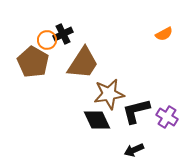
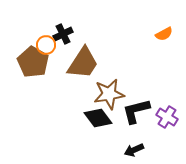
orange circle: moved 1 px left, 5 px down
black diamond: moved 1 px right, 2 px up; rotated 12 degrees counterclockwise
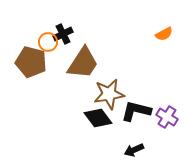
orange circle: moved 2 px right, 3 px up
brown pentagon: moved 2 px left; rotated 16 degrees counterclockwise
black L-shape: rotated 28 degrees clockwise
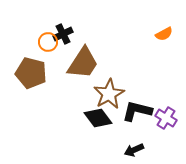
brown pentagon: moved 11 px down
brown star: rotated 20 degrees counterclockwise
black L-shape: moved 1 px right
purple cross: moved 1 px left, 1 px down
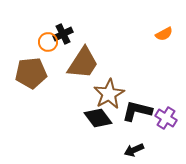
brown pentagon: rotated 20 degrees counterclockwise
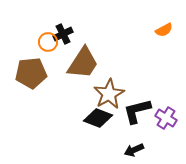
orange semicircle: moved 4 px up
black L-shape: rotated 28 degrees counterclockwise
black diamond: rotated 32 degrees counterclockwise
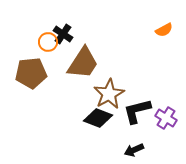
black cross: rotated 30 degrees counterclockwise
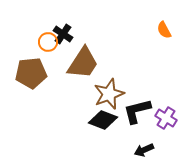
orange semicircle: rotated 90 degrees clockwise
brown star: rotated 8 degrees clockwise
black diamond: moved 5 px right, 2 px down
black arrow: moved 10 px right
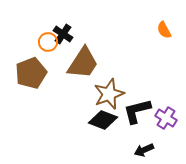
brown pentagon: rotated 16 degrees counterclockwise
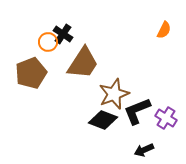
orange semicircle: rotated 126 degrees counterclockwise
brown star: moved 5 px right
black L-shape: rotated 8 degrees counterclockwise
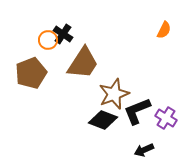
orange circle: moved 2 px up
